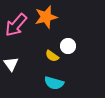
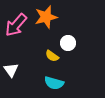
white circle: moved 3 px up
white triangle: moved 6 px down
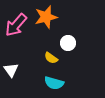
yellow semicircle: moved 1 px left, 2 px down
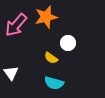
white triangle: moved 3 px down
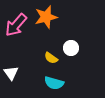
white circle: moved 3 px right, 5 px down
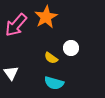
orange star: rotated 15 degrees counterclockwise
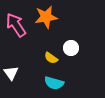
orange star: rotated 20 degrees clockwise
pink arrow: rotated 105 degrees clockwise
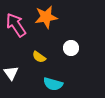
yellow semicircle: moved 12 px left, 1 px up
cyan semicircle: moved 1 px left, 1 px down
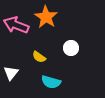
orange star: rotated 30 degrees counterclockwise
pink arrow: rotated 35 degrees counterclockwise
white triangle: rotated 14 degrees clockwise
cyan semicircle: moved 2 px left, 2 px up
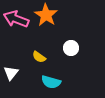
orange star: moved 2 px up
pink arrow: moved 6 px up
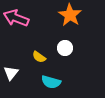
orange star: moved 24 px right
pink arrow: moved 1 px up
white circle: moved 6 px left
